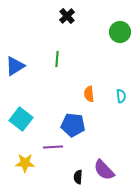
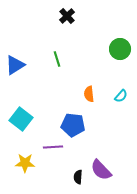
green circle: moved 17 px down
green line: rotated 21 degrees counterclockwise
blue triangle: moved 1 px up
cyan semicircle: rotated 48 degrees clockwise
purple semicircle: moved 3 px left
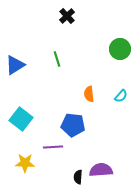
purple semicircle: rotated 130 degrees clockwise
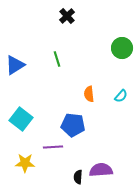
green circle: moved 2 px right, 1 px up
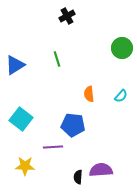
black cross: rotated 14 degrees clockwise
yellow star: moved 3 px down
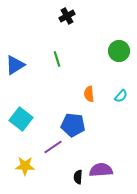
green circle: moved 3 px left, 3 px down
purple line: rotated 30 degrees counterclockwise
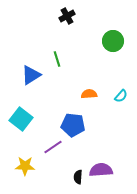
green circle: moved 6 px left, 10 px up
blue triangle: moved 16 px right, 10 px down
orange semicircle: rotated 91 degrees clockwise
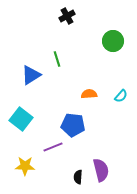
purple line: rotated 12 degrees clockwise
purple semicircle: rotated 80 degrees clockwise
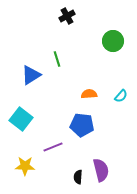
blue pentagon: moved 9 px right
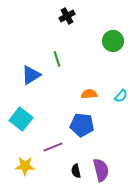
black semicircle: moved 2 px left, 6 px up; rotated 16 degrees counterclockwise
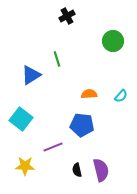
black semicircle: moved 1 px right, 1 px up
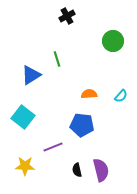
cyan square: moved 2 px right, 2 px up
